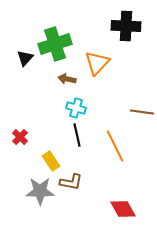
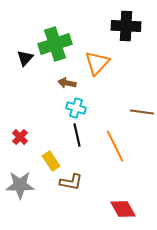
brown arrow: moved 4 px down
gray star: moved 20 px left, 6 px up
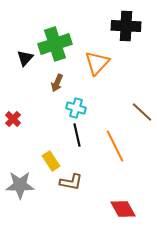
brown arrow: moved 10 px left; rotated 78 degrees counterclockwise
brown line: rotated 35 degrees clockwise
red cross: moved 7 px left, 18 px up
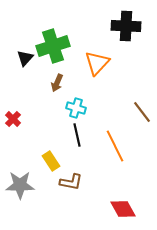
green cross: moved 2 px left, 2 px down
brown line: rotated 10 degrees clockwise
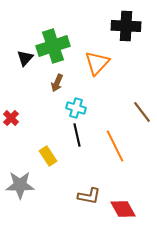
red cross: moved 2 px left, 1 px up
yellow rectangle: moved 3 px left, 5 px up
brown L-shape: moved 18 px right, 14 px down
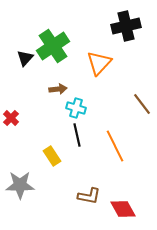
black cross: rotated 16 degrees counterclockwise
green cross: rotated 16 degrees counterclockwise
orange triangle: moved 2 px right
brown arrow: moved 1 px right, 6 px down; rotated 120 degrees counterclockwise
brown line: moved 8 px up
yellow rectangle: moved 4 px right
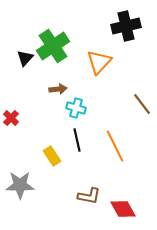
orange triangle: moved 1 px up
black line: moved 5 px down
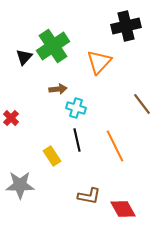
black triangle: moved 1 px left, 1 px up
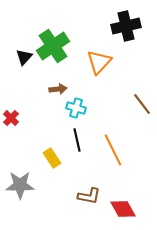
orange line: moved 2 px left, 4 px down
yellow rectangle: moved 2 px down
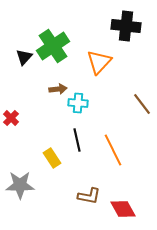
black cross: rotated 20 degrees clockwise
cyan cross: moved 2 px right, 5 px up; rotated 12 degrees counterclockwise
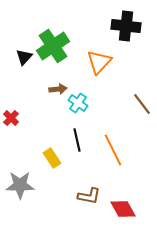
cyan cross: rotated 30 degrees clockwise
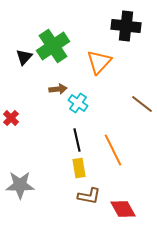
brown line: rotated 15 degrees counterclockwise
yellow rectangle: moved 27 px right, 10 px down; rotated 24 degrees clockwise
